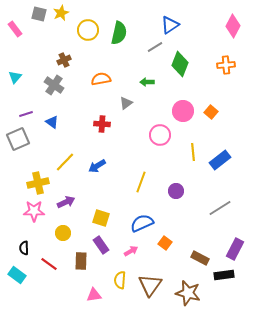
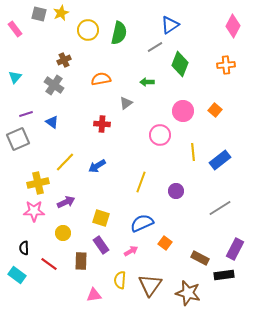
orange square at (211, 112): moved 4 px right, 2 px up
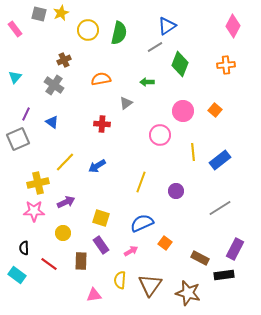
blue triangle at (170, 25): moved 3 px left, 1 px down
purple line at (26, 114): rotated 48 degrees counterclockwise
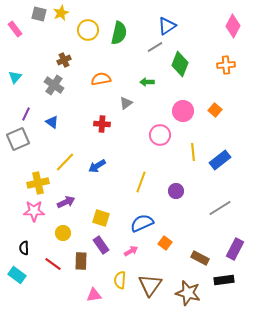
red line at (49, 264): moved 4 px right
black rectangle at (224, 275): moved 5 px down
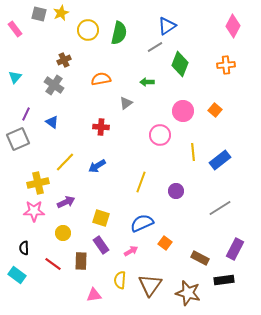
red cross at (102, 124): moved 1 px left, 3 px down
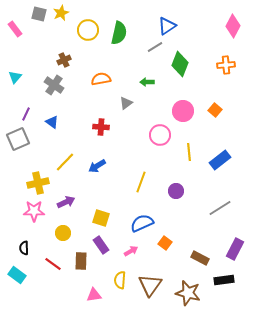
yellow line at (193, 152): moved 4 px left
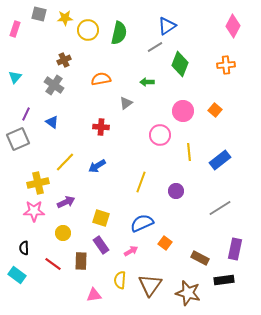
yellow star at (61, 13): moved 4 px right, 5 px down; rotated 21 degrees clockwise
pink rectangle at (15, 29): rotated 56 degrees clockwise
purple rectangle at (235, 249): rotated 15 degrees counterclockwise
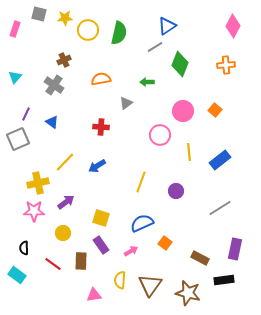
purple arrow at (66, 202): rotated 12 degrees counterclockwise
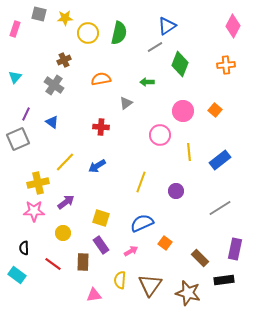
yellow circle at (88, 30): moved 3 px down
brown rectangle at (200, 258): rotated 18 degrees clockwise
brown rectangle at (81, 261): moved 2 px right, 1 px down
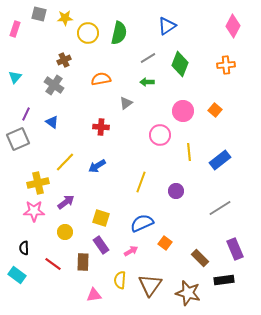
gray line at (155, 47): moved 7 px left, 11 px down
yellow circle at (63, 233): moved 2 px right, 1 px up
purple rectangle at (235, 249): rotated 35 degrees counterclockwise
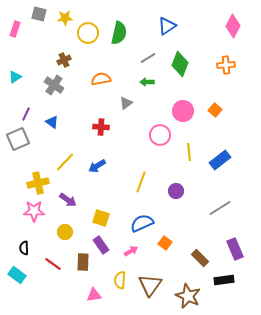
cyan triangle at (15, 77): rotated 16 degrees clockwise
purple arrow at (66, 202): moved 2 px right, 2 px up; rotated 72 degrees clockwise
brown star at (188, 293): moved 3 px down; rotated 10 degrees clockwise
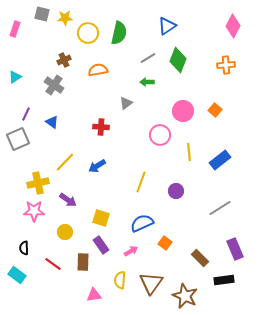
gray square at (39, 14): moved 3 px right
green diamond at (180, 64): moved 2 px left, 4 px up
orange semicircle at (101, 79): moved 3 px left, 9 px up
brown triangle at (150, 285): moved 1 px right, 2 px up
brown star at (188, 296): moved 3 px left
